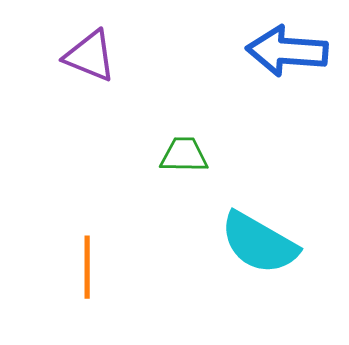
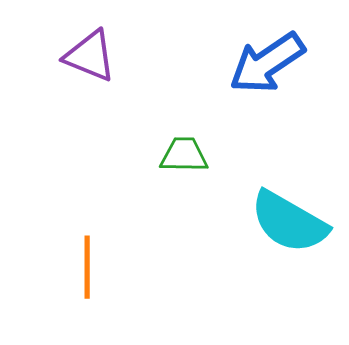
blue arrow: moved 20 px left, 12 px down; rotated 38 degrees counterclockwise
cyan semicircle: moved 30 px right, 21 px up
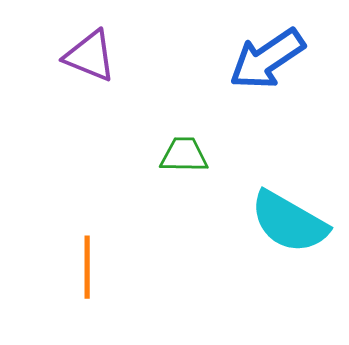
blue arrow: moved 4 px up
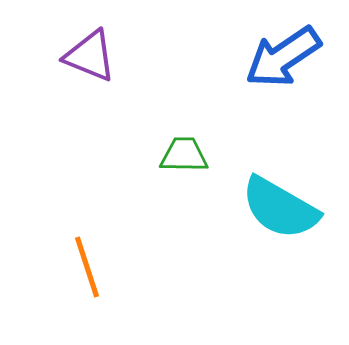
blue arrow: moved 16 px right, 2 px up
cyan semicircle: moved 9 px left, 14 px up
orange line: rotated 18 degrees counterclockwise
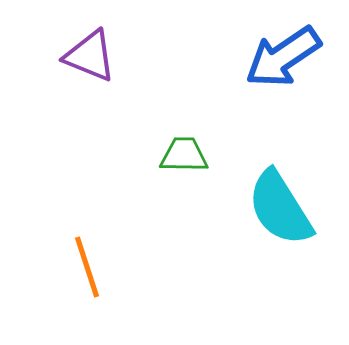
cyan semicircle: rotated 28 degrees clockwise
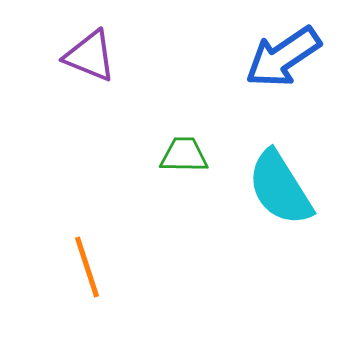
cyan semicircle: moved 20 px up
